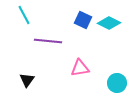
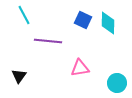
cyan diamond: moved 1 px left; rotated 65 degrees clockwise
black triangle: moved 8 px left, 4 px up
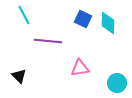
blue square: moved 1 px up
black triangle: rotated 21 degrees counterclockwise
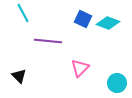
cyan line: moved 1 px left, 2 px up
cyan diamond: rotated 70 degrees counterclockwise
pink triangle: rotated 36 degrees counterclockwise
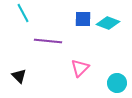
blue square: rotated 24 degrees counterclockwise
